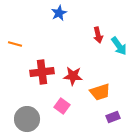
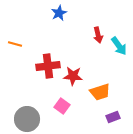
red cross: moved 6 px right, 6 px up
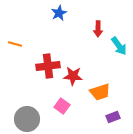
red arrow: moved 6 px up; rotated 14 degrees clockwise
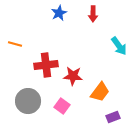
red arrow: moved 5 px left, 15 px up
red cross: moved 2 px left, 1 px up
orange trapezoid: rotated 35 degrees counterclockwise
gray circle: moved 1 px right, 18 px up
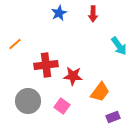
orange line: rotated 56 degrees counterclockwise
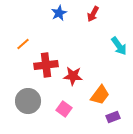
red arrow: rotated 28 degrees clockwise
orange line: moved 8 px right
orange trapezoid: moved 3 px down
pink square: moved 2 px right, 3 px down
